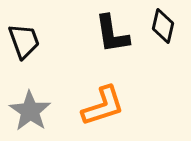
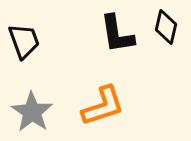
black diamond: moved 3 px right, 1 px down
black L-shape: moved 5 px right
gray star: moved 2 px right, 1 px down
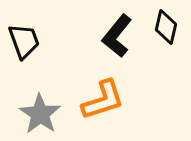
black L-shape: moved 2 px down; rotated 48 degrees clockwise
orange L-shape: moved 6 px up
gray star: moved 8 px right, 2 px down
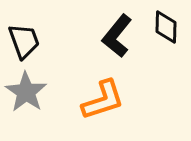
black diamond: rotated 12 degrees counterclockwise
gray star: moved 14 px left, 22 px up
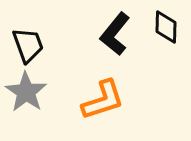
black L-shape: moved 2 px left, 2 px up
black trapezoid: moved 4 px right, 4 px down
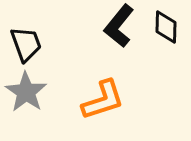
black L-shape: moved 4 px right, 8 px up
black trapezoid: moved 2 px left, 1 px up
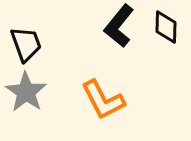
orange L-shape: rotated 81 degrees clockwise
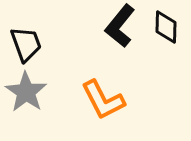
black L-shape: moved 1 px right
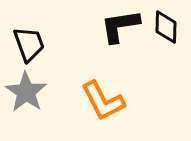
black L-shape: rotated 42 degrees clockwise
black trapezoid: moved 3 px right
orange L-shape: moved 1 px down
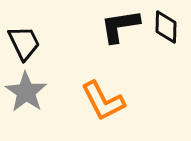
black trapezoid: moved 5 px left, 1 px up; rotated 6 degrees counterclockwise
